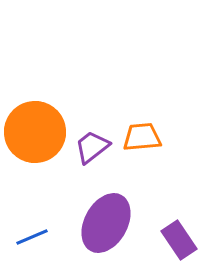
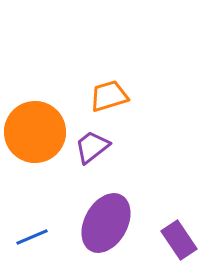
orange trapezoid: moved 33 px left, 41 px up; rotated 12 degrees counterclockwise
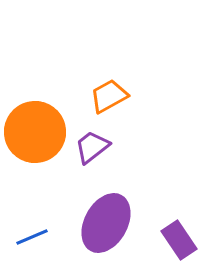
orange trapezoid: rotated 12 degrees counterclockwise
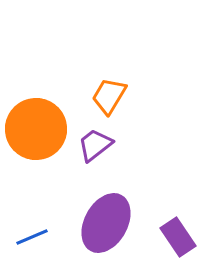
orange trapezoid: rotated 30 degrees counterclockwise
orange circle: moved 1 px right, 3 px up
purple trapezoid: moved 3 px right, 2 px up
purple rectangle: moved 1 px left, 3 px up
